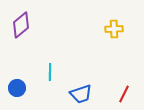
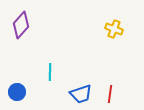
purple diamond: rotated 8 degrees counterclockwise
yellow cross: rotated 24 degrees clockwise
blue circle: moved 4 px down
red line: moved 14 px left; rotated 18 degrees counterclockwise
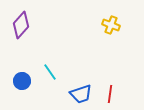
yellow cross: moved 3 px left, 4 px up
cyan line: rotated 36 degrees counterclockwise
blue circle: moved 5 px right, 11 px up
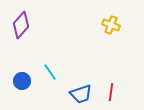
red line: moved 1 px right, 2 px up
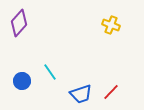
purple diamond: moved 2 px left, 2 px up
red line: rotated 36 degrees clockwise
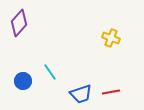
yellow cross: moved 13 px down
blue circle: moved 1 px right
red line: rotated 36 degrees clockwise
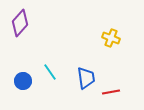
purple diamond: moved 1 px right
blue trapezoid: moved 5 px right, 16 px up; rotated 80 degrees counterclockwise
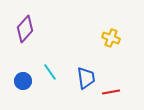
purple diamond: moved 5 px right, 6 px down
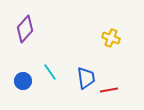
red line: moved 2 px left, 2 px up
